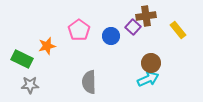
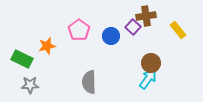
cyan arrow: rotated 30 degrees counterclockwise
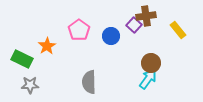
purple square: moved 1 px right, 2 px up
orange star: rotated 18 degrees counterclockwise
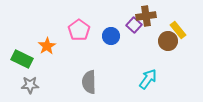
brown circle: moved 17 px right, 22 px up
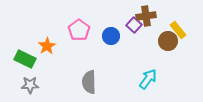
green rectangle: moved 3 px right
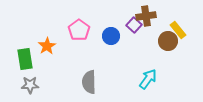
green rectangle: rotated 55 degrees clockwise
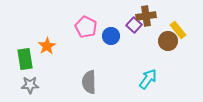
pink pentagon: moved 7 px right, 3 px up; rotated 10 degrees counterclockwise
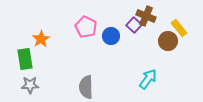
brown cross: rotated 30 degrees clockwise
yellow rectangle: moved 1 px right, 2 px up
orange star: moved 6 px left, 7 px up
gray semicircle: moved 3 px left, 5 px down
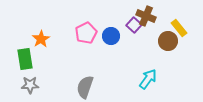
pink pentagon: moved 6 px down; rotated 20 degrees clockwise
gray semicircle: moved 1 px left; rotated 20 degrees clockwise
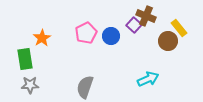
orange star: moved 1 px right, 1 px up
cyan arrow: rotated 30 degrees clockwise
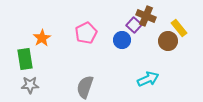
blue circle: moved 11 px right, 4 px down
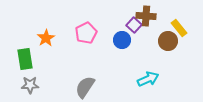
brown cross: rotated 18 degrees counterclockwise
orange star: moved 4 px right
gray semicircle: rotated 15 degrees clockwise
